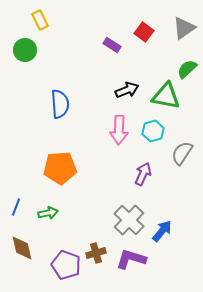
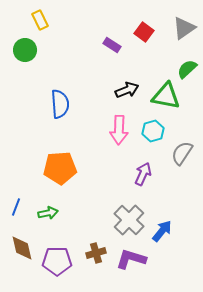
purple pentagon: moved 9 px left, 4 px up; rotated 20 degrees counterclockwise
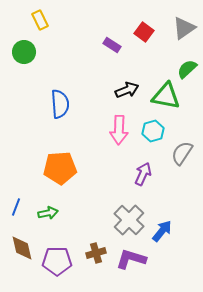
green circle: moved 1 px left, 2 px down
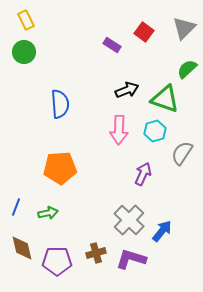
yellow rectangle: moved 14 px left
gray triangle: rotated 10 degrees counterclockwise
green triangle: moved 1 px left, 3 px down; rotated 8 degrees clockwise
cyan hexagon: moved 2 px right
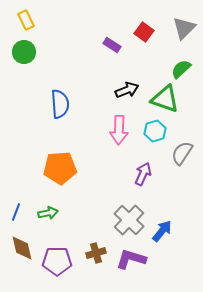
green semicircle: moved 6 px left
blue line: moved 5 px down
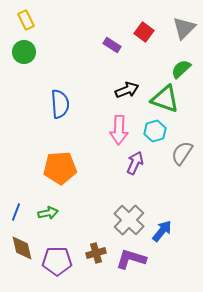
purple arrow: moved 8 px left, 11 px up
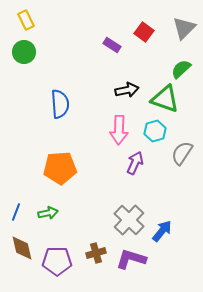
black arrow: rotated 10 degrees clockwise
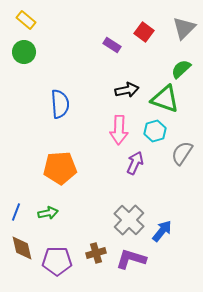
yellow rectangle: rotated 24 degrees counterclockwise
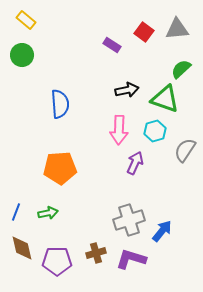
gray triangle: moved 7 px left, 1 px down; rotated 40 degrees clockwise
green circle: moved 2 px left, 3 px down
gray semicircle: moved 3 px right, 3 px up
gray cross: rotated 28 degrees clockwise
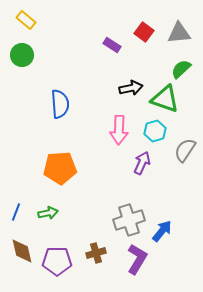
gray triangle: moved 2 px right, 4 px down
black arrow: moved 4 px right, 2 px up
purple arrow: moved 7 px right
brown diamond: moved 3 px down
purple L-shape: moved 6 px right; rotated 104 degrees clockwise
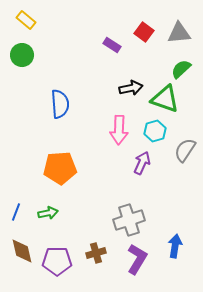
blue arrow: moved 13 px right, 15 px down; rotated 30 degrees counterclockwise
